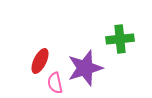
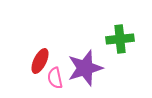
pink semicircle: moved 5 px up
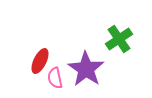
green cross: moved 1 px left; rotated 28 degrees counterclockwise
purple star: moved 1 px right, 1 px down; rotated 21 degrees counterclockwise
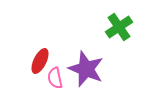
green cross: moved 12 px up
purple star: rotated 12 degrees counterclockwise
